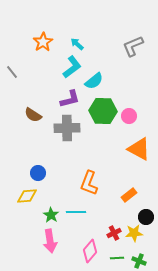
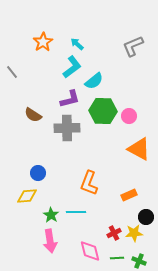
orange rectangle: rotated 14 degrees clockwise
pink diamond: rotated 55 degrees counterclockwise
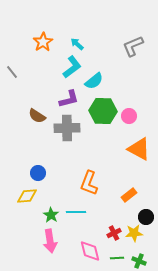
purple L-shape: moved 1 px left
brown semicircle: moved 4 px right, 1 px down
orange rectangle: rotated 14 degrees counterclockwise
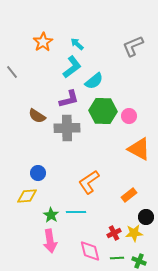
orange L-shape: moved 1 px up; rotated 35 degrees clockwise
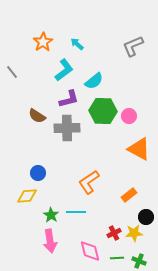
cyan L-shape: moved 8 px left, 3 px down
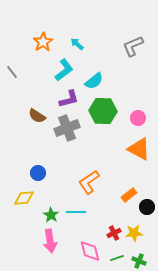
pink circle: moved 9 px right, 2 px down
gray cross: rotated 20 degrees counterclockwise
yellow diamond: moved 3 px left, 2 px down
black circle: moved 1 px right, 10 px up
green line: rotated 16 degrees counterclockwise
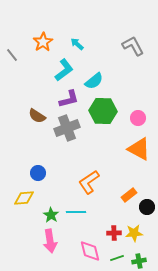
gray L-shape: rotated 85 degrees clockwise
gray line: moved 17 px up
red cross: rotated 24 degrees clockwise
green cross: rotated 32 degrees counterclockwise
